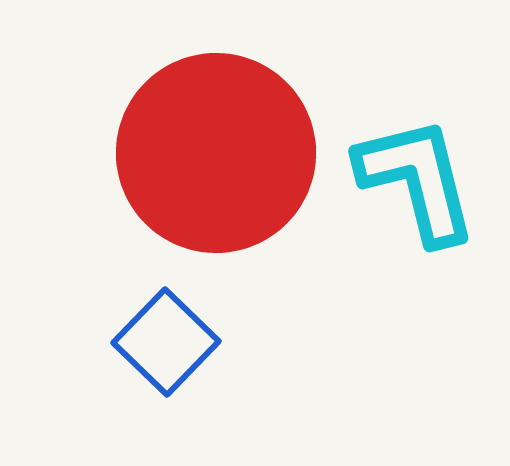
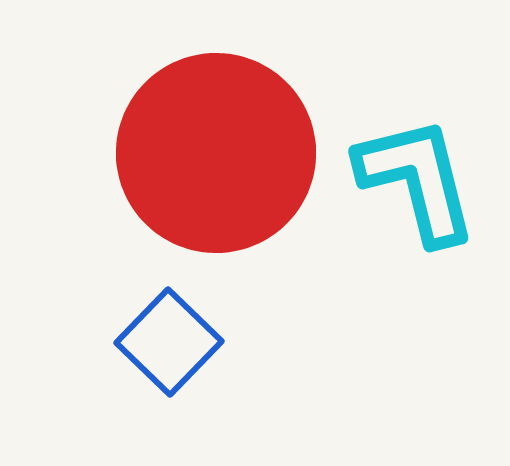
blue square: moved 3 px right
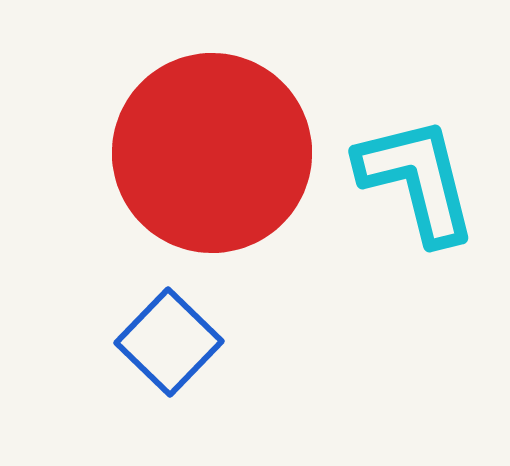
red circle: moved 4 px left
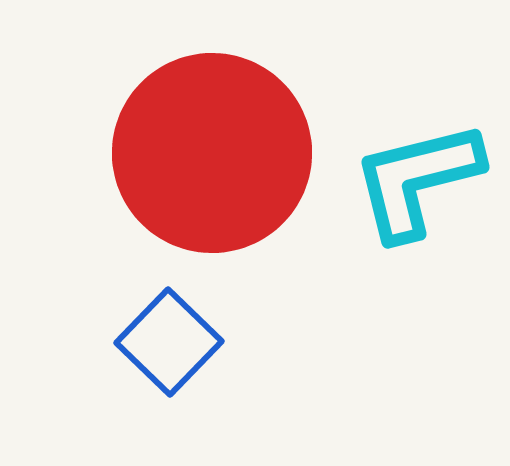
cyan L-shape: rotated 90 degrees counterclockwise
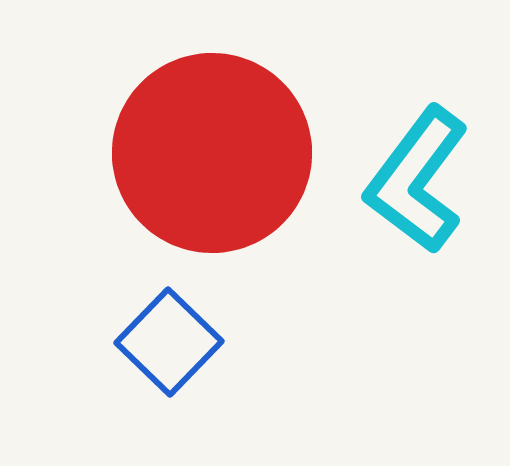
cyan L-shape: rotated 39 degrees counterclockwise
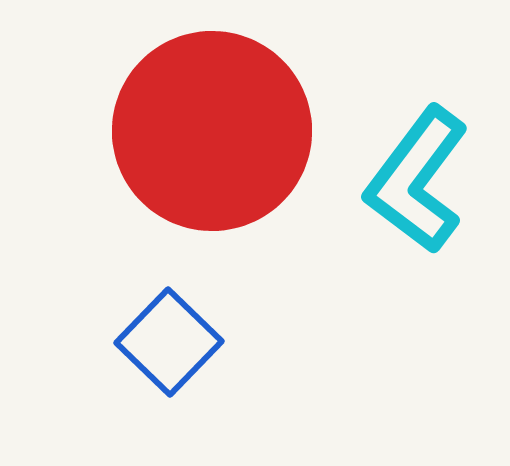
red circle: moved 22 px up
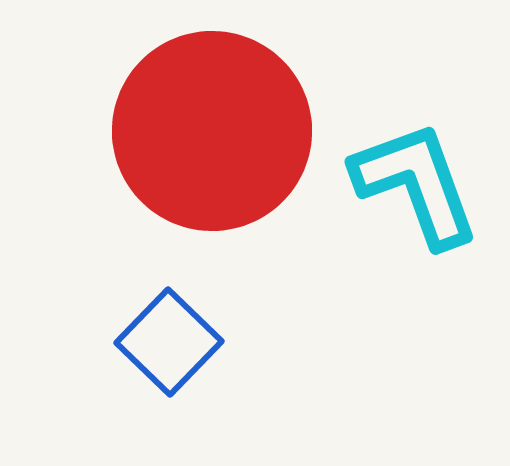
cyan L-shape: moved 1 px left, 4 px down; rotated 123 degrees clockwise
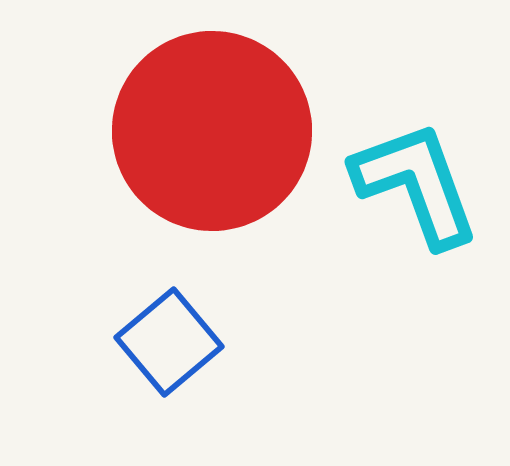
blue square: rotated 6 degrees clockwise
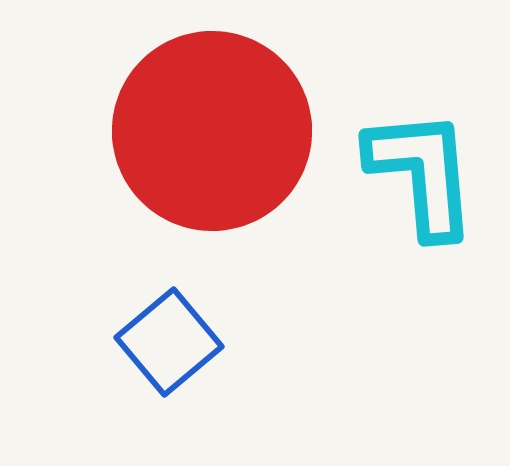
cyan L-shape: moved 6 px right, 11 px up; rotated 15 degrees clockwise
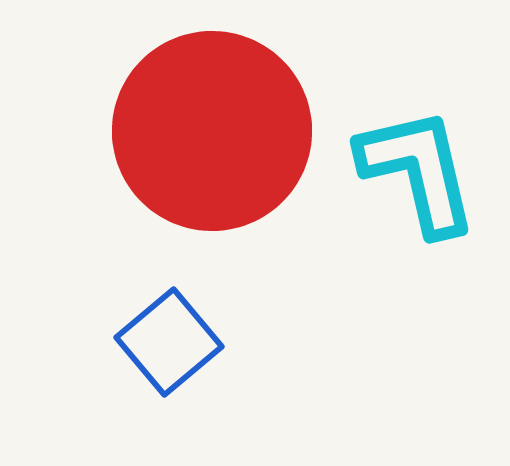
cyan L-shape: moved 4 px left, 2 px up; rotated 8 degrees counterclockwise
